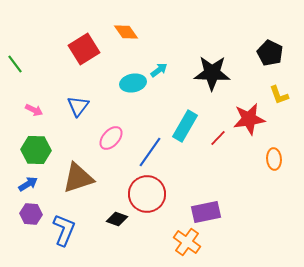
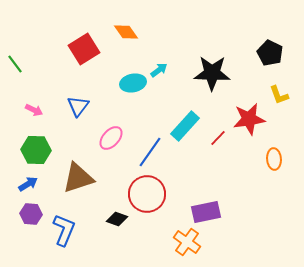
cyan rectangle: rotated 12 degrees clockwise
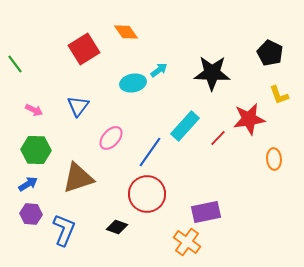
black diamond: moved 8 px down
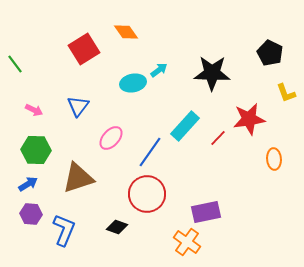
yellow L-shape: moved 7 px right, 2 px up
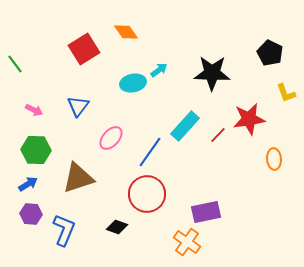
red line: moved 3 px up
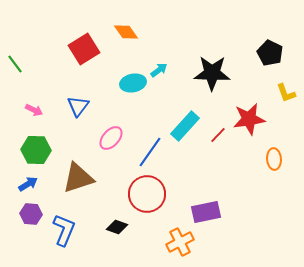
orange cross: moved 7 px left; rotated 28 degrees clockwise
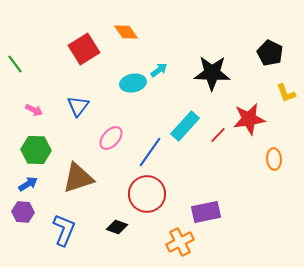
purple hexagon: moved 8 px left, 2 px up
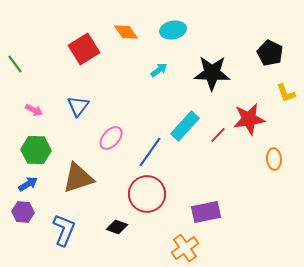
cyan ellipse: moved 40 px right, 53 px up
orange cross: moved 5 px right, 6 px down; rotated 8 degrees counterclockwise
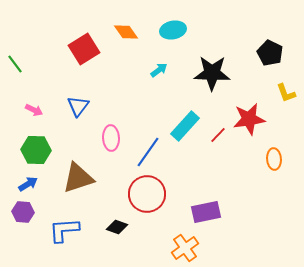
pink ellipse: rotated 45 degrees counterclockwise
blue line: moved 2 px left
blue L-shape: rotated 116 degrees counterclockwise
